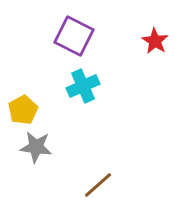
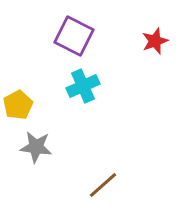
red star: rotated 20 degrees clockwise
yellow pentagon: moved 5 px left, 5 px up
brown line: moved 5 px right
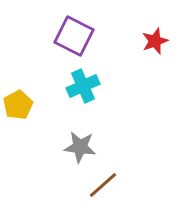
gray star: moved 44 px right
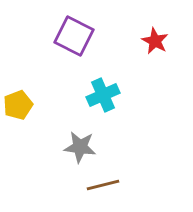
red star: rotated 24 degrees counterclockwise
cyan cross: moved 20 px right, 9 px down
yellow pentagon: rotated 8 degrees clockwise
brown line: rotated 28 degrees clockwise
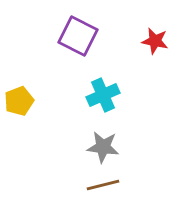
purple square: moved 4 px right
red star: rotated 16 degrees counterclockwise
yellow pentagon: moved 1 px right, 4 px up
gray star: moved 23 px right
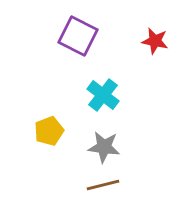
cyan cross: rotated 28 degrees counterclockwise
yellow pentagon: moved 30 px right, 30 px down
gray star: moved 1 px right
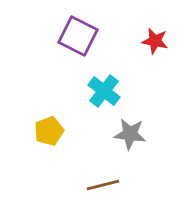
cyan cross: moved 1 px right, 4 px up
gray star: moved 26 px right, 13 px up
